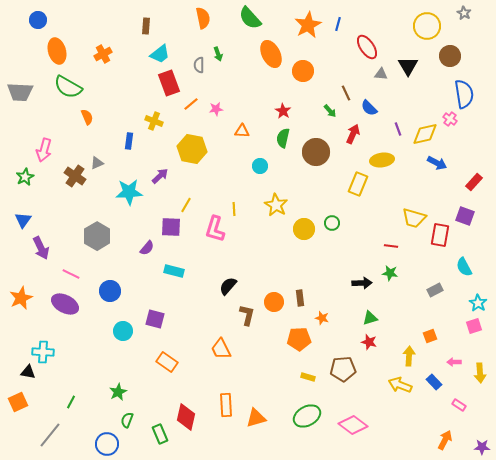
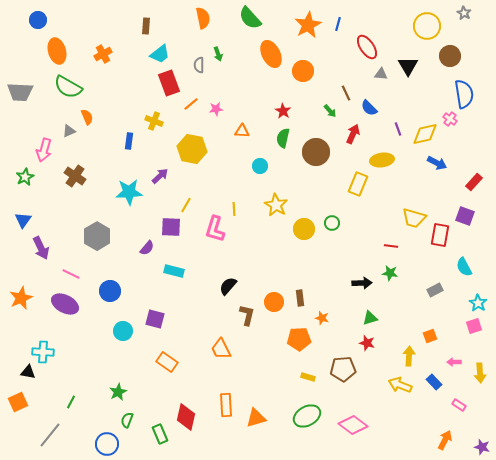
gray triangle at (97, 163): moved 28 px left, 32 px up
red star at (369, 342): moved 2 px left, 1 px down
purple star at (482, 447): rotated 14 degrees clockwise
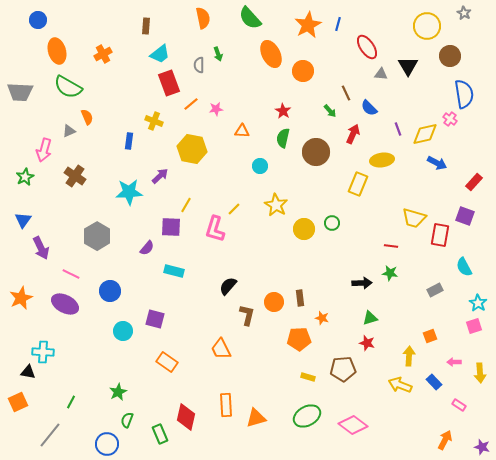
yellow line at (234, 209): rotated 48 degrees clockwise
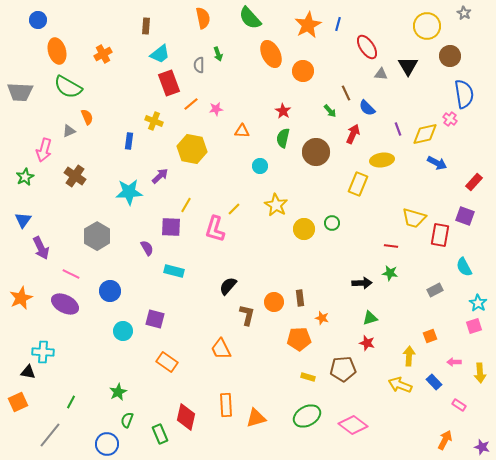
blue semicircle at (369, 108): moved 2 px left
purple semicircle at (147, 248): rotated 70 degrees counterclockwise
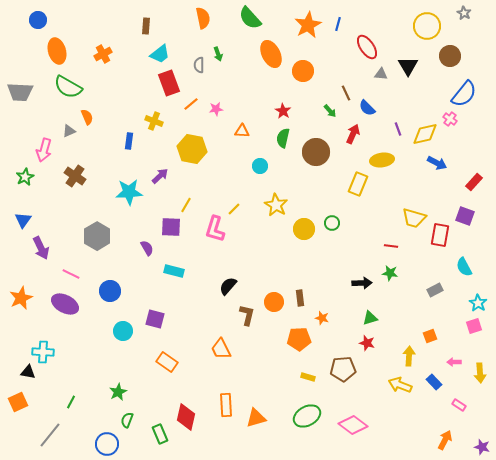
blue semicircle at (464, 94): rotated 48 degrees clockwise
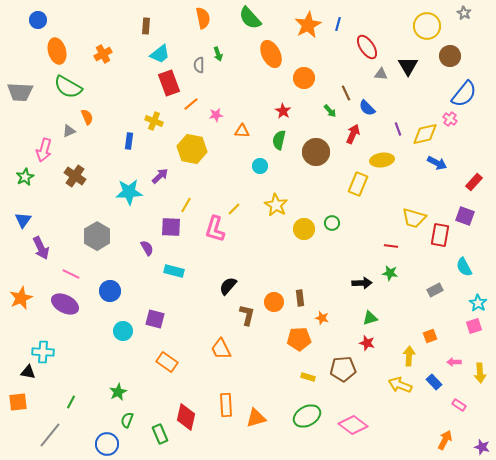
orange circle at (303, 71): moved 1 px right, 7 px down
pink star at (216, 109): moved 6 px down
green semicircle at (283, 138): moved 4 px left, 2 px down
orange square at (18, 402): rotated 18 degrees clockwise
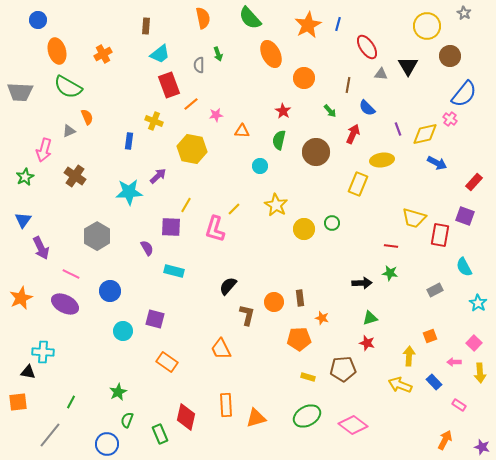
red rectangle at (169, 83): moved 2 px down
brown line at (346, 93): moved 2 px right, 8 px up; rotated 35 degrees clockwise
purple arrow at (160, 176): moved 2 px left
pink square at (474, 326): moved 17 px down; rotated 28 degrees counterclockwise
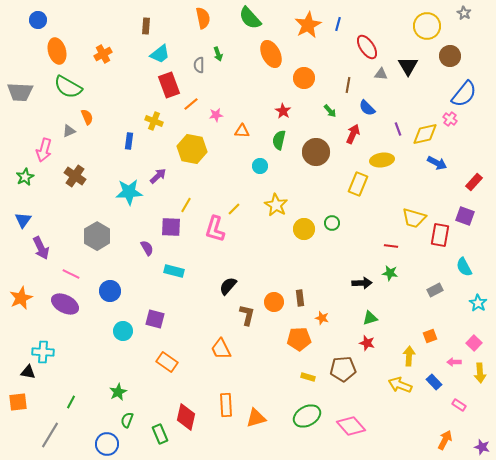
pink diamond at (353, 425): moved 2 px left, 1 px down; rotated 12 degrees clockwise
gray line at (50, 435): rotated 8 degrees counterclockwise
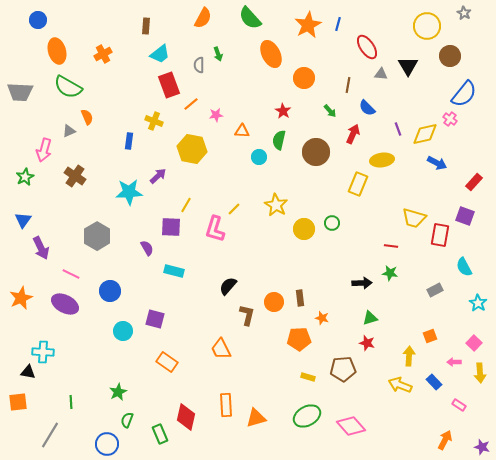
orange semicircle at (203, 18): rotated 40 degrees clockwise
cyan circle at (260, 166): moved 1 px left, 9 px up
green line at (71, 402): rotated 32 degrees counterclockwise
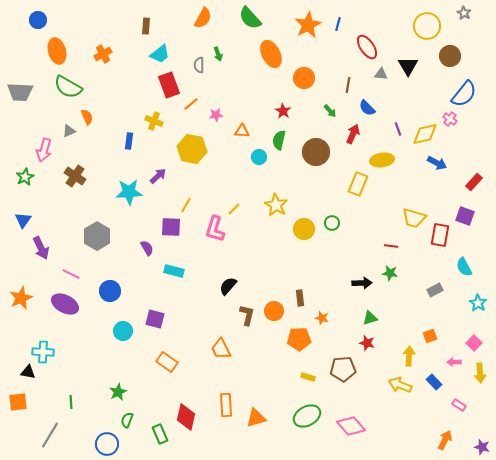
orange circle at (274, 302): moved 9 px down
